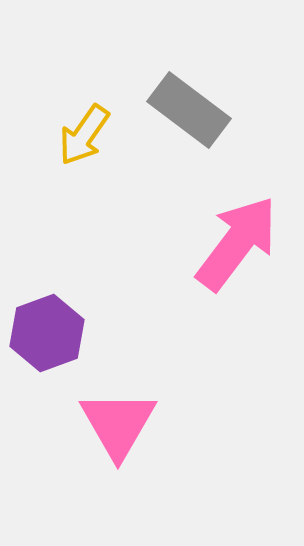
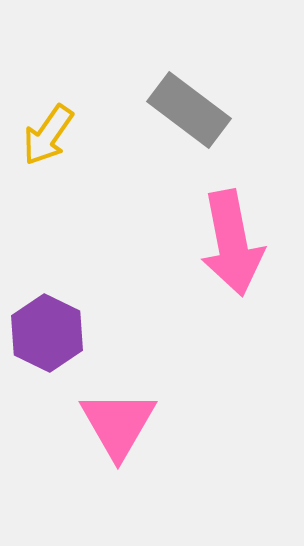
yellow arrow: moved 36 px left
pink arrow: moved 5 px left; rotated 132 degrees clockwise
purple hexagon: rotated 14 degrees counterclockwise
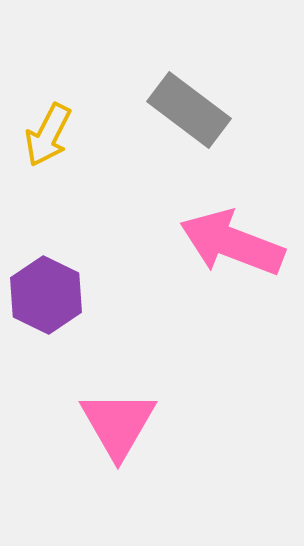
yellow arrow: rotated 8 degrees counterclockwise
pink arrow: rotated 122 degrees clockwise
purple hexagon: moved 1 px left, 38 px up
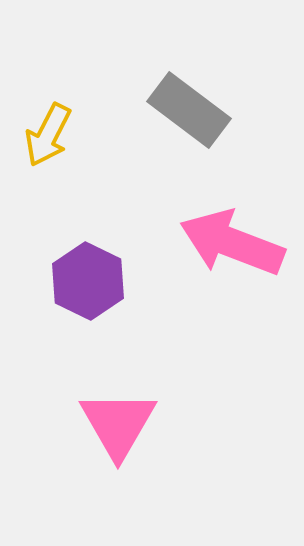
purple hexagon: moved 42 px right, 14 px up
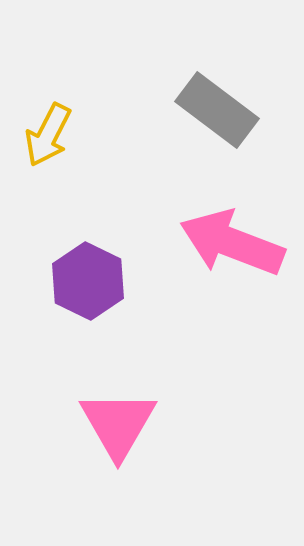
gray rectangle: moved 28 px right
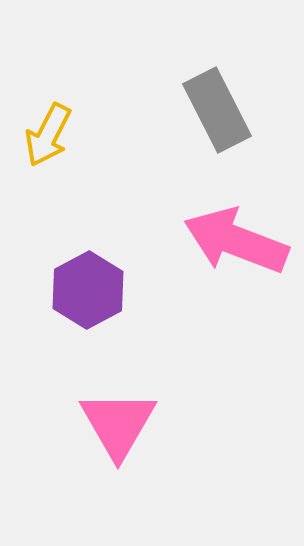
gray rectangle: rotated 26 degrees clockwise
pink arrow: moved 4 px right, 2 px up
purple hexagon: moved 9 px down; rotated 6 degrees clockwise
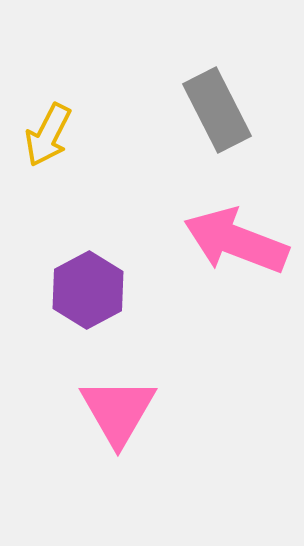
pink triangle: moved 13 px up
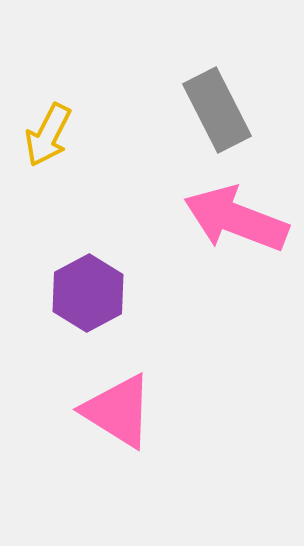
pink arrow: moved 22 px up
purple hexagon: moved 3 px down
pink triangle: rotated 28 degrees counterclockwise
